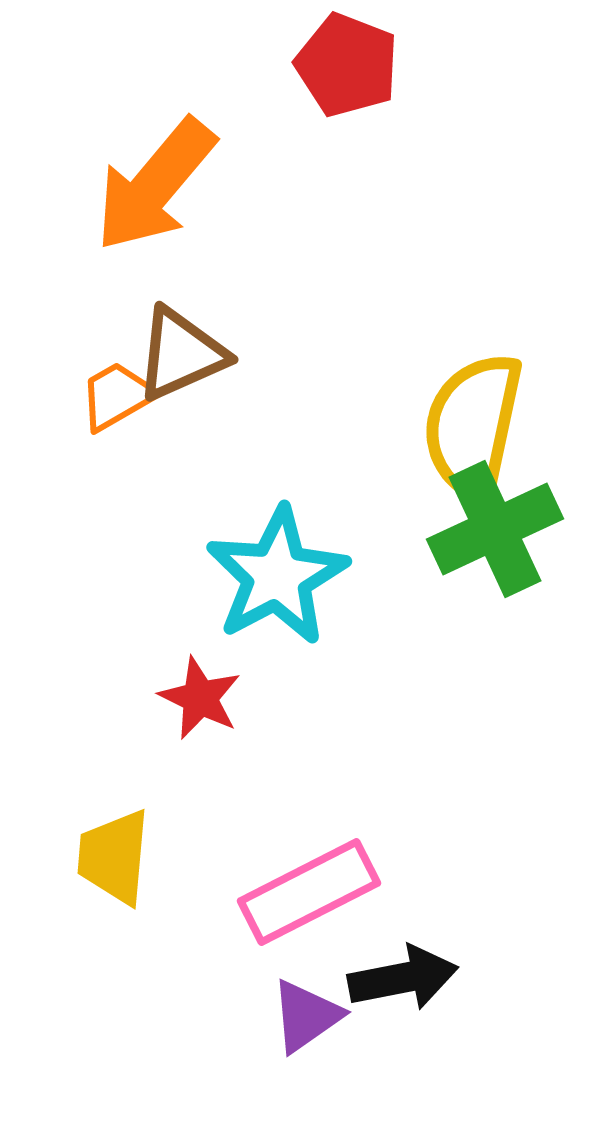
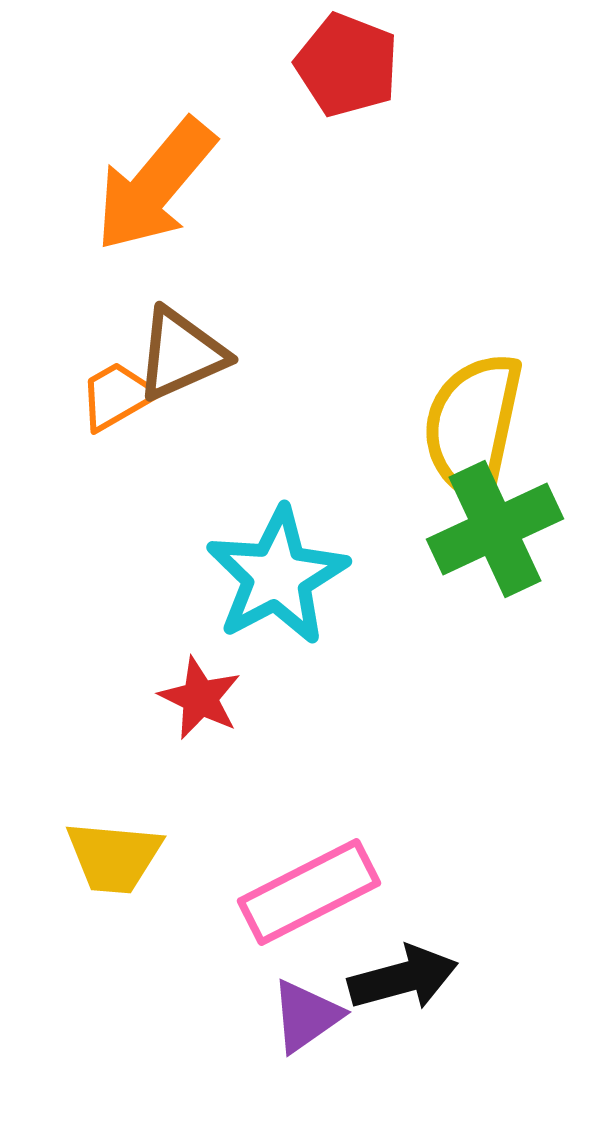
yellow trapezoid: rotated 90 degrees counterclockwise
black arrow: rotated 4 degrees counterclockwise
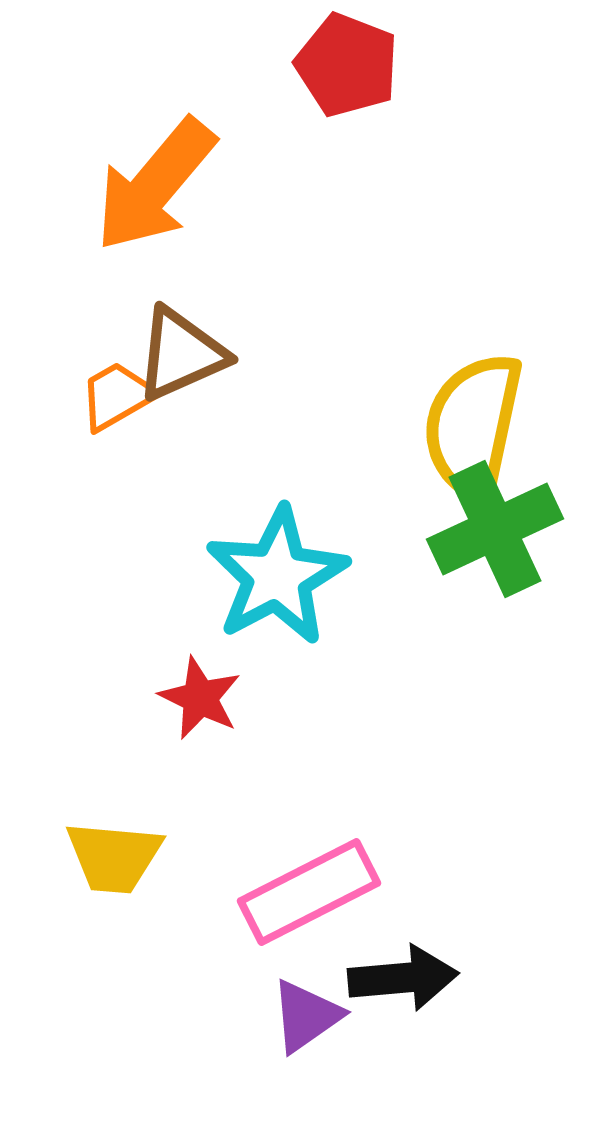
black arrow: rotated 10 degrees clockwise
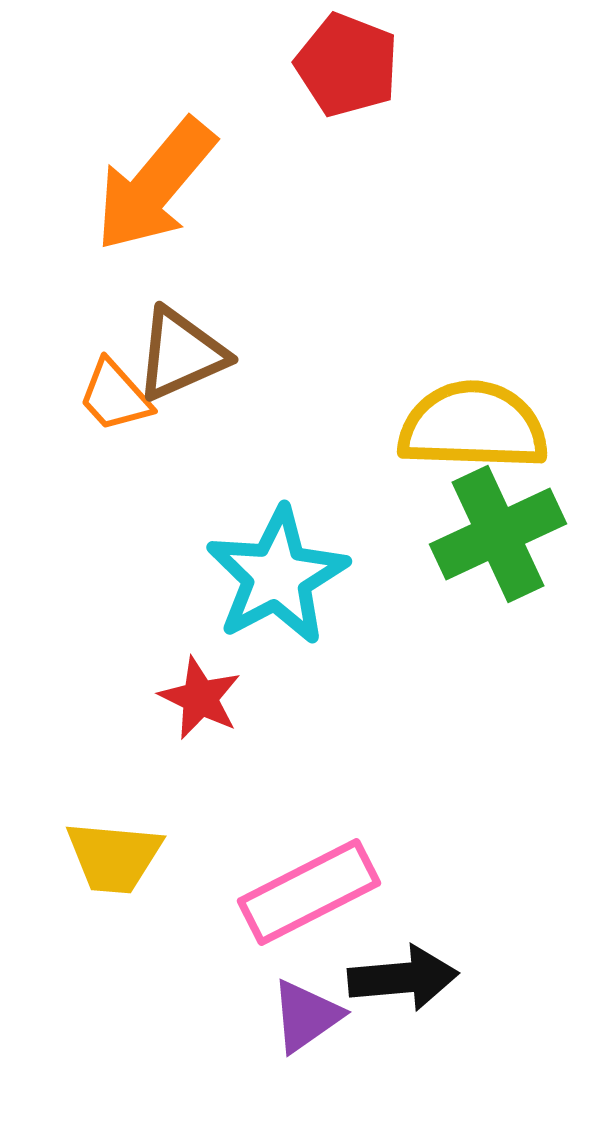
orange trapezoid: moved 2 px left; rotated 102 degrees counterclockwise
yellow semicircle: rotated 80 degrees clockwise
green cross: moved 3 px right, 5 px down
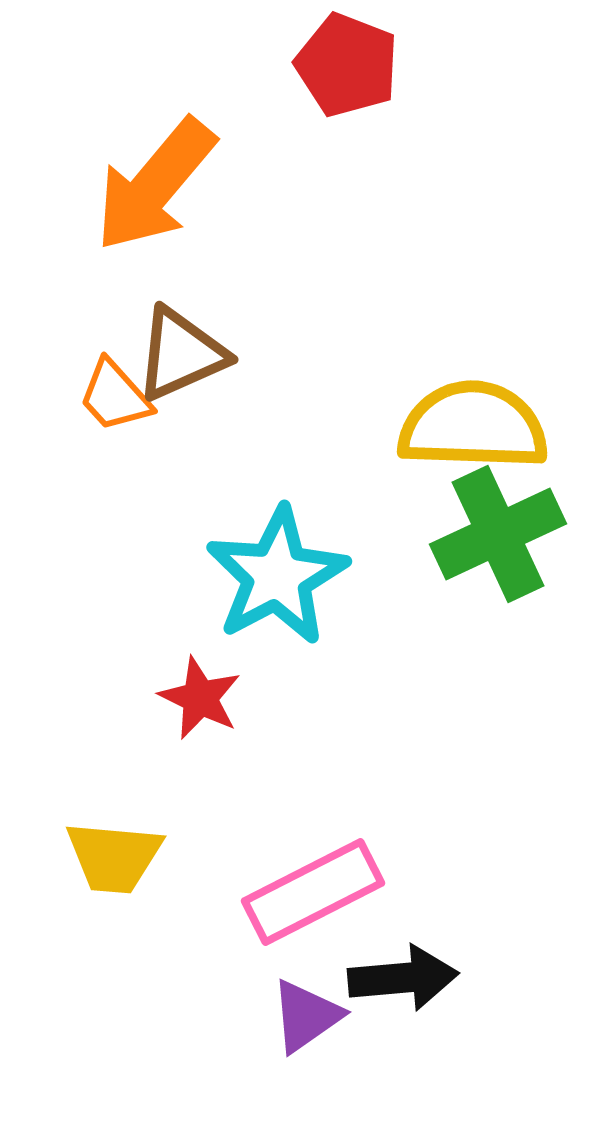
pink rectangle: moved 4 px right
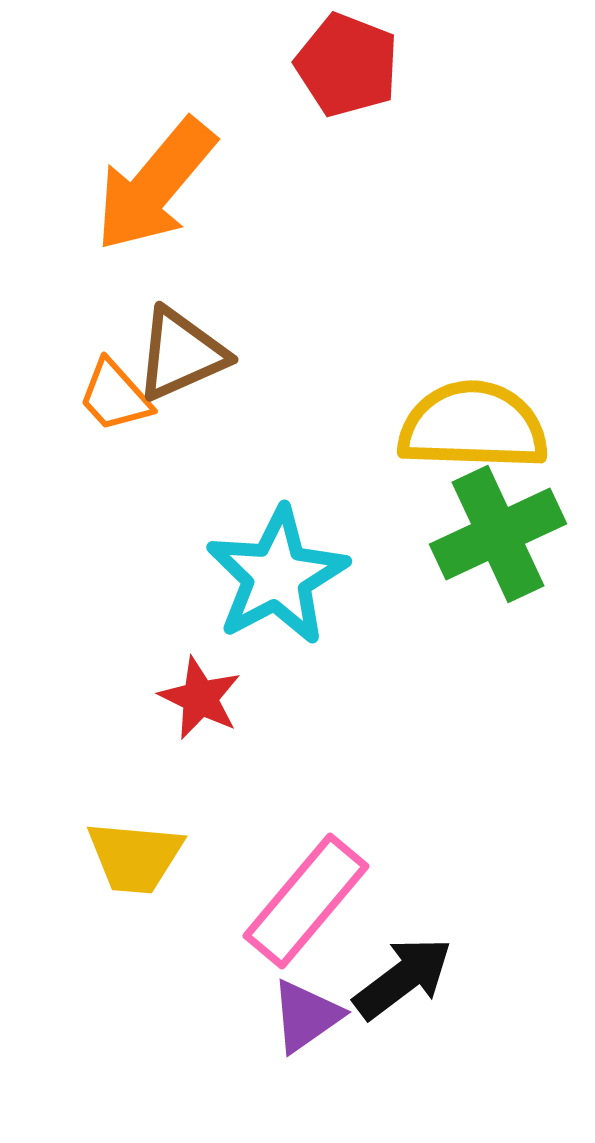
yellow trapezoid: moved 21 px right
pink rectangle: moved 7 px left, 9 px down; rotated 23 degrees counterclockwise
black arrow: rotated 32 degrees counterclockwise
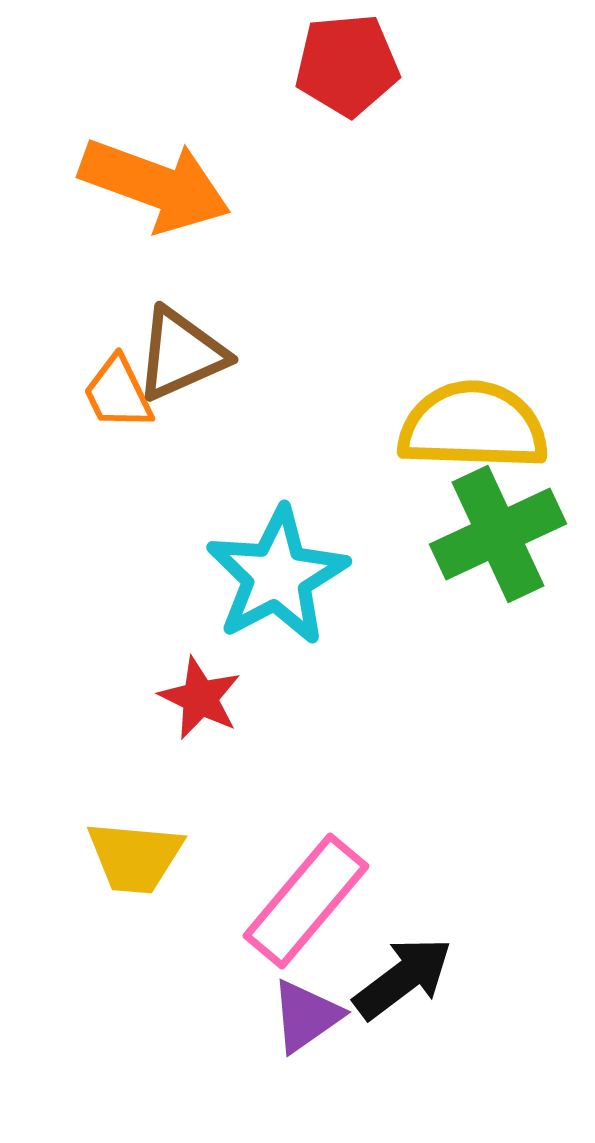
red pentagon: rotated 26 degrees counterclockwise
orange arrow: rotated 110 degrees counterclockwise
orange trapezoid: moved 3 px right, 3 px up; rotated 16 degrees clockwise
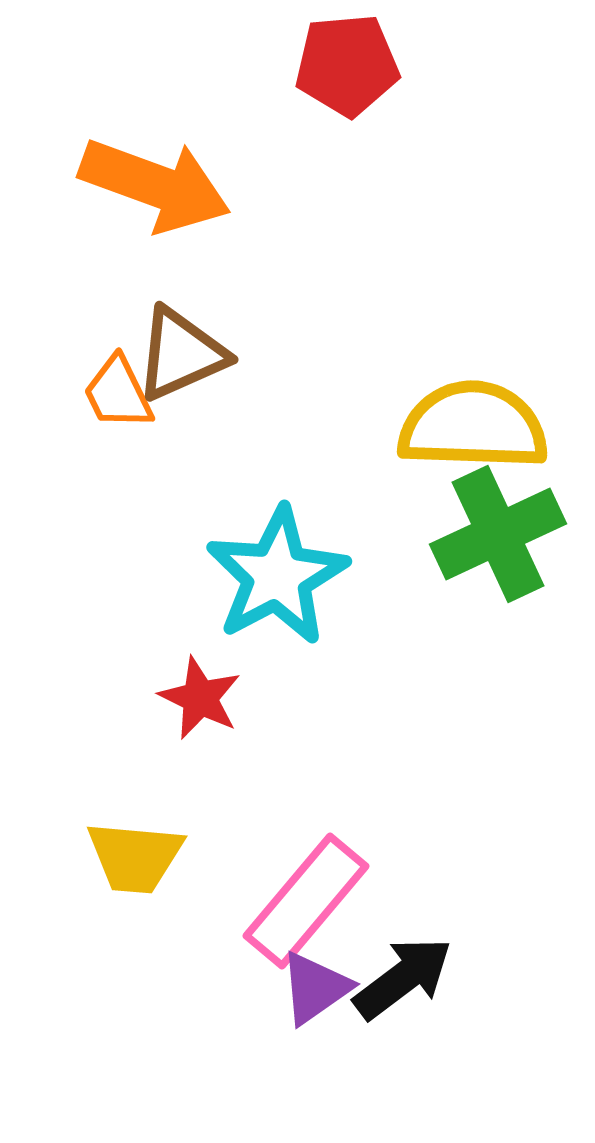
purple triangle: moved 9 px right, 28 px up
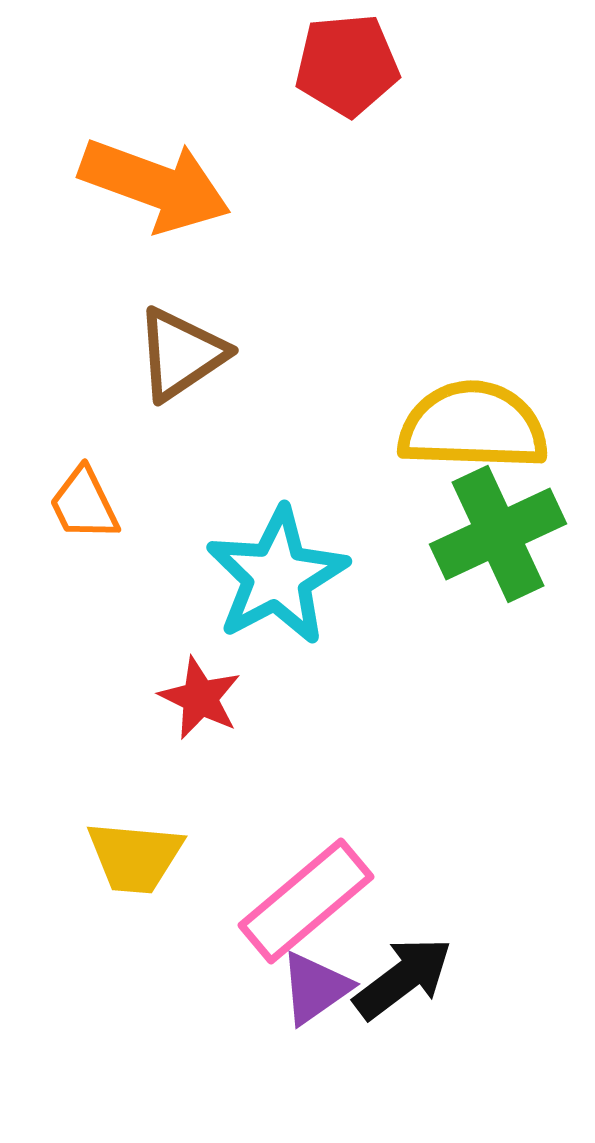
brown triangle: rotated 10 degrees counterclockwise
orange trapezoid: moved 34 px left, 111 px down
pink rectangle: rotated 10 degrees clockwise
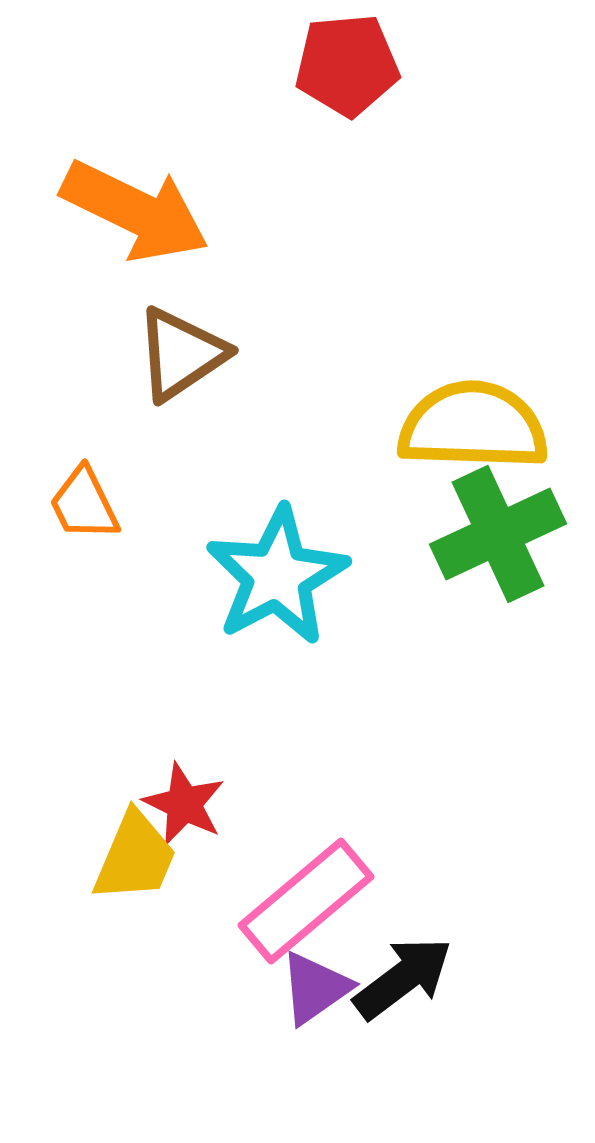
orange arrow: moved 20 px left, 26 px down; rotated 6 degrees clockwise
red star: moved 16 px left, 106 px down
yellow trapezoid: rotated 72 degrees counterclockwise
